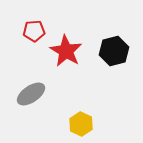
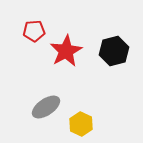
red star: rotated 12 degrees clockwise
gray ellipse: moved 15 px right, 13 px down
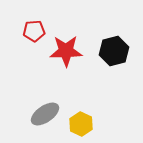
red star: rotated 28 degrees clockwise
gray ellipse: moved 1 px left, 7 px down
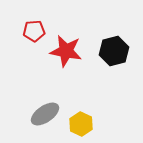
red star: rotated 12 degrees clockwise
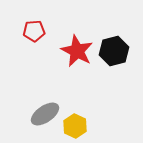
red star: moved 11 px right; rotated 16 degrees clockwise
yellow hexagon: moved 6 px left, 2 px down
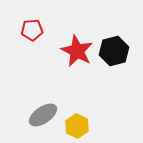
red pentagon: moved 2 px left, 1 px up
gray ellipse: moved 2 px left, 1 px down
yellow hexagon: moved 2 px right
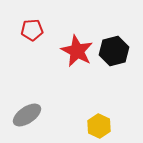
gray ellipse: moved 16 px left
yellow hexagon: moved 22 px right
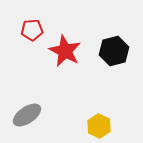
red star: moved 12 px left
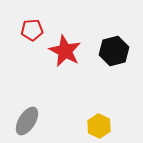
gray ellipse: moved 6 px down; rotated 24 degrees counterclockwise
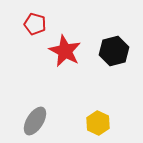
red pentagon: moved 3 px right, 6 px up; rotated 20 degrees clockwise
gray ellipse: moved 8 px right
yellow hexagon: moved 1 px left, 3 px up
